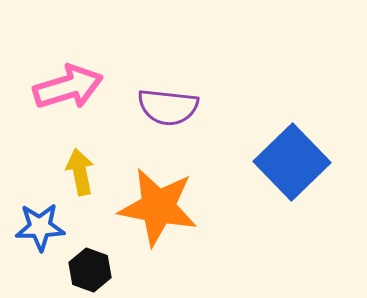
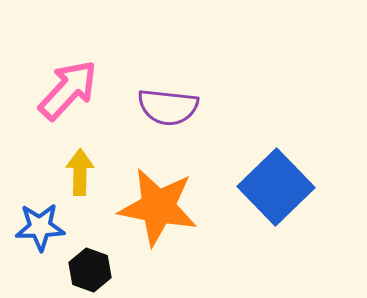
pink arrow: moved 3 px down; rotated 30 degrees counterclockwise
blue square: moved 16 px left, 25 px down
yellow arrow: rotated 12 degrees clockwise
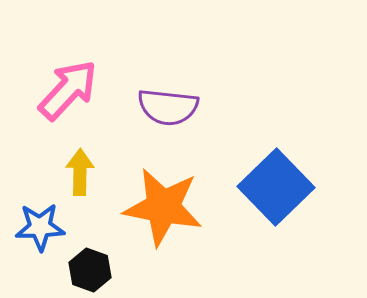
orange star: moved 5 px right
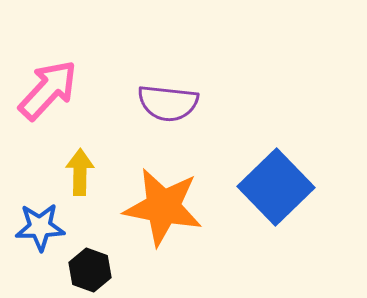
pink arrow: moved 20 px left
purple semicircle: moved 4 px up
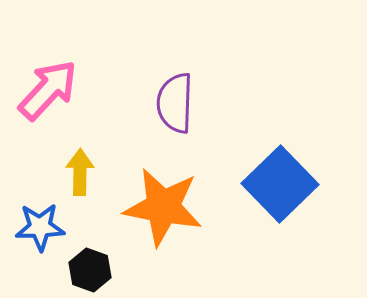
purple semicircle: moved 7 px right; rotated 86 degrees clockwise
blue square: moved 4 px right, 3 px up
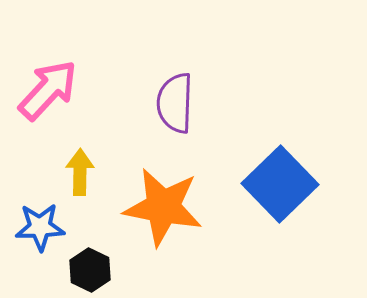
black hexagon: rotated 6 degrees clockwise
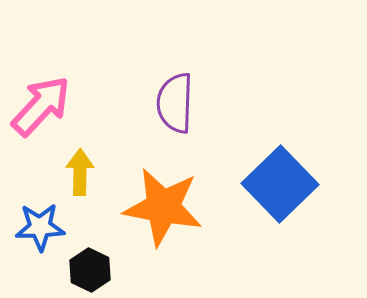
pink arrow: moved 7 px left, 16 px down
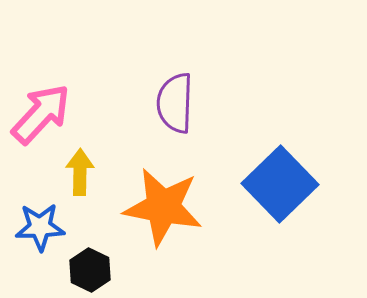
pink arrow: moved 8 px down
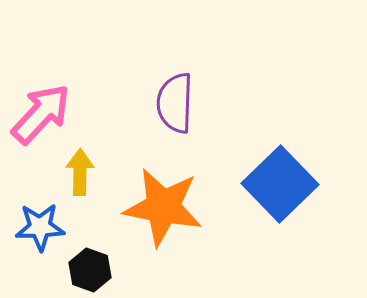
black hexagon: rotated 6 degrees counterclockwise
